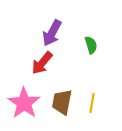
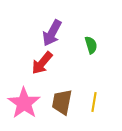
yellow line: moved 2 px right, 1 px up
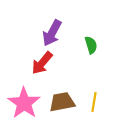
brown trapezoid: rotated 68 degrees clockwise
